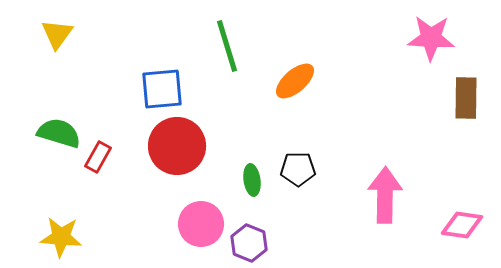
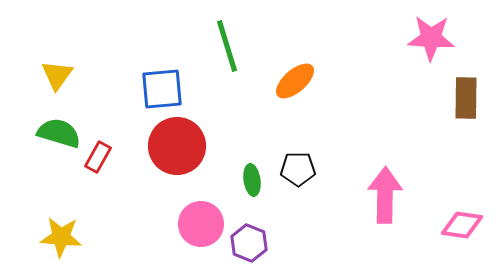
yellow triangle: moved 41 px down
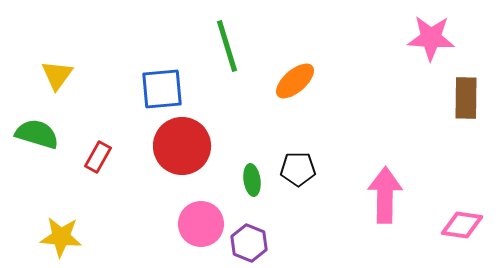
green semicircle: moved 22 px left, 1 px down
red circle: moved 5 px right
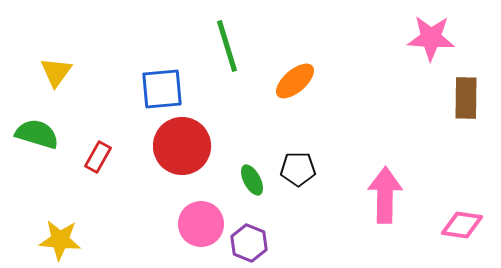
yellow triangle: moved 1 px left, 3 px up
green ellipse: rotated 20 degrees counterclockwise
yellow star: moved 1 px left, 3 px down
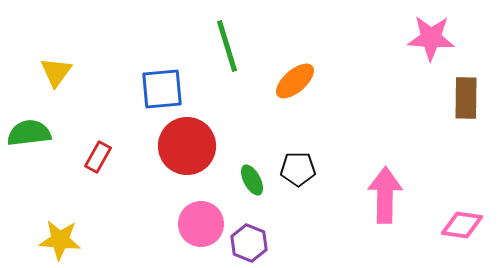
green semicircle: moved 8 px left, 1 px up; rotated 24 degrees counterclockwise
red circle: moved 5 px right
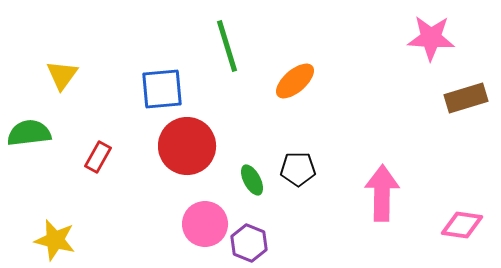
yellow triangle: moved 6 px right, 3 px down
brown rectangle: rotated 72 degrees clockwise
pink arrow: moved 3 px left, 2 px up
pink circle: moved 4 px right
yellow star: moved 5 px left; rotated 9 degrees clockwise
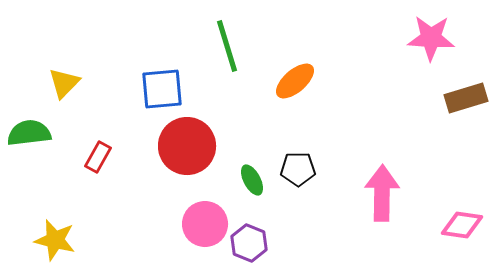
yellow triangle: moved 2 px right, 8 px down; rotated 8 degrees clockwise
